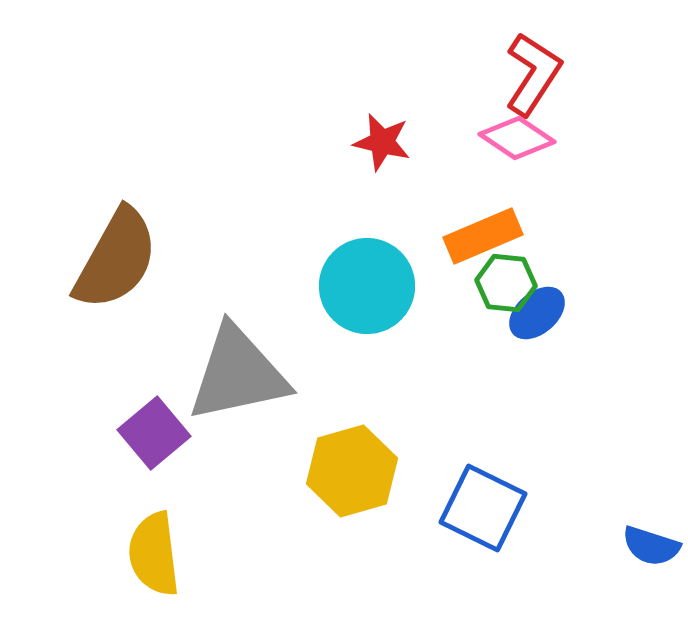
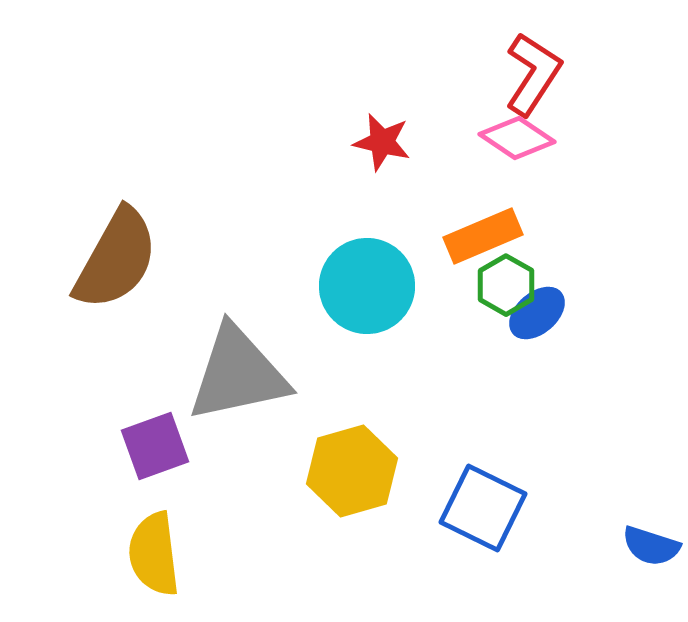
green hexagon: moved 2 px down; rotated 24 degrees clockwise
purple square: moved 1 px right, 13 px down; rotated 20 degrees clockwise
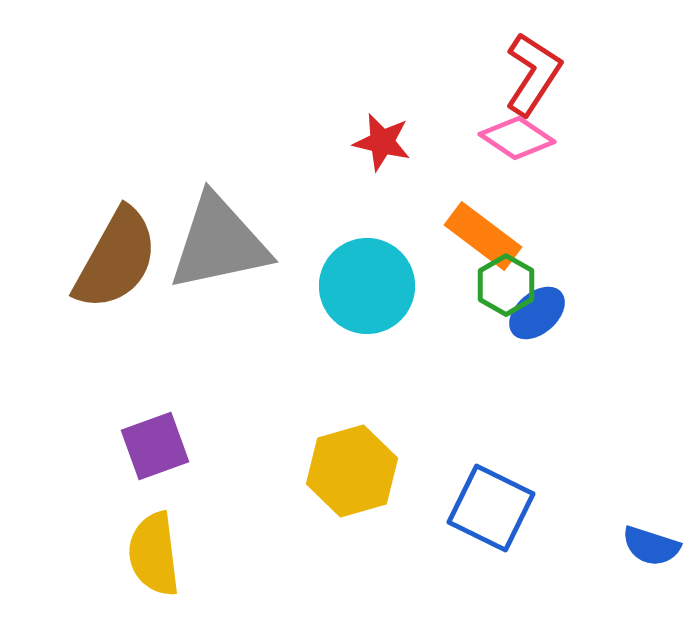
orange rectangle: rotated 60 degrees clockwise
gray triangle: moved 19 px left, 131 px up
blue square: moved 8 px right
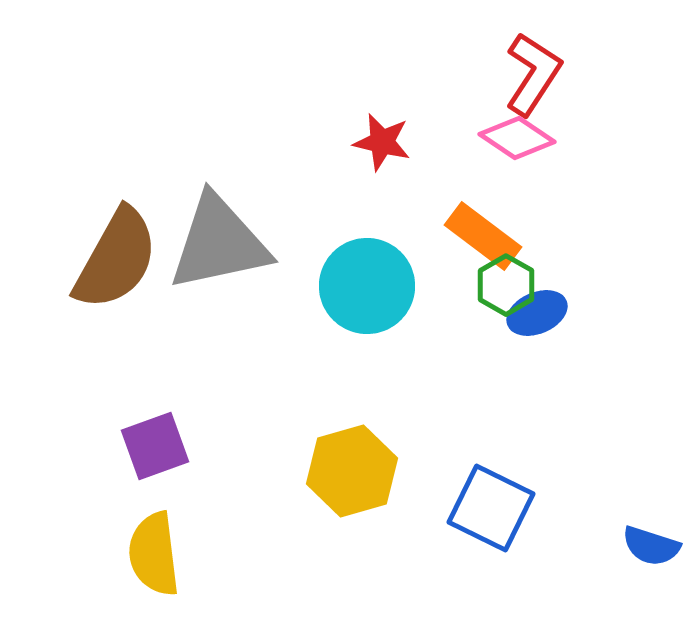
blue ellipse: rotated 18 degrees clockwise
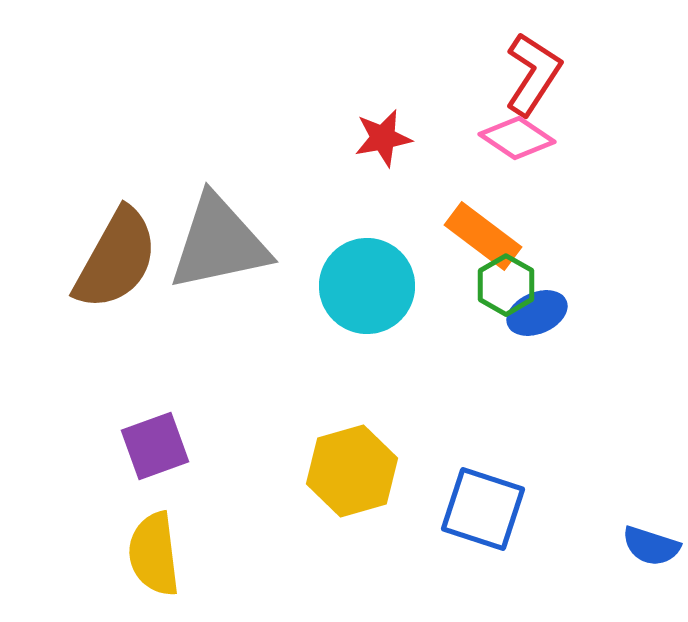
red star: moved 1 px right, 4 px up; rotated 24 degrees counterclockwise
blue square: moved 8 px left, 1 px down; rotated 8 degrees counterclockwise
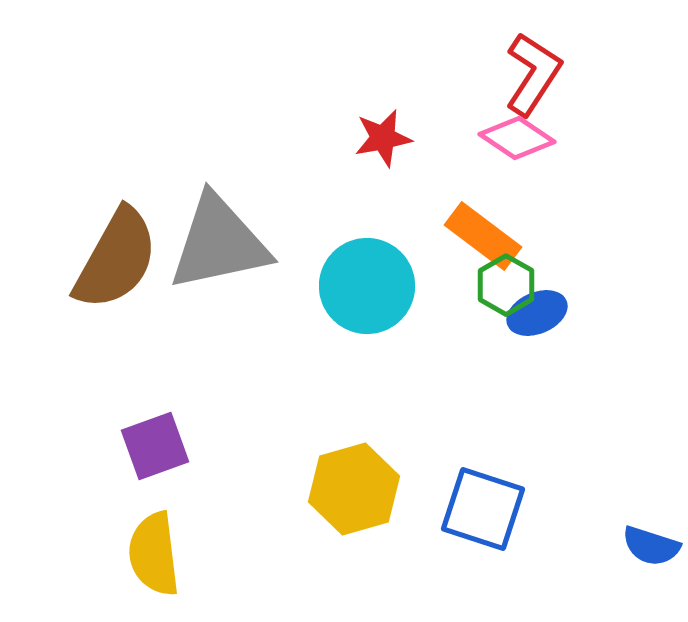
yellow hexagon: moved 2 px right, 18 px down
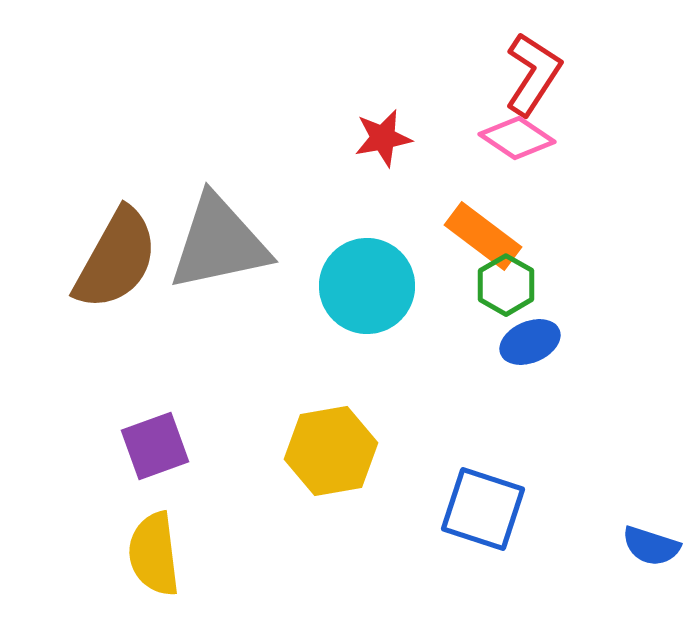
blue ellipse: moved 7 px left, 29 px down
yellow hexagon: moved 23 px left, 38 px up; rotated 6 degrees clockwise
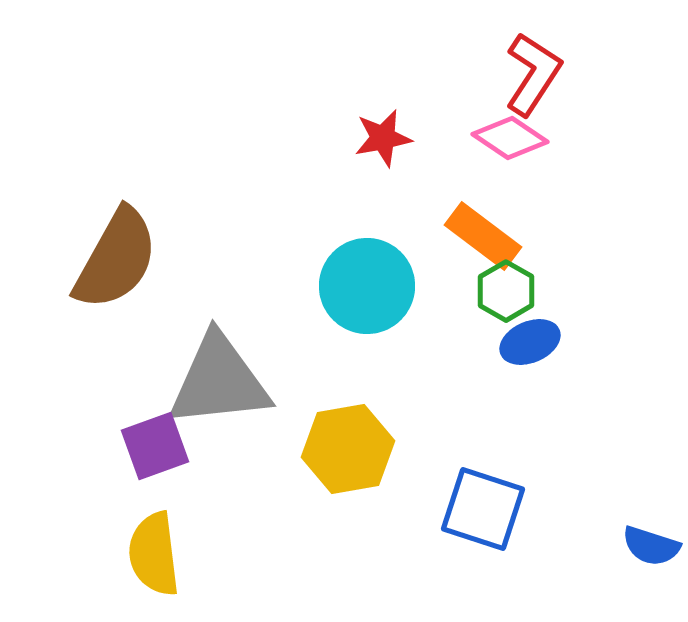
pink diamond: moved 7 px left
gray triangle: moved 138 px down; rotated 6 degrees clockwise
green hexagon: moved 6 px down
yellow hexagon: moved 17 px right, 2 px up
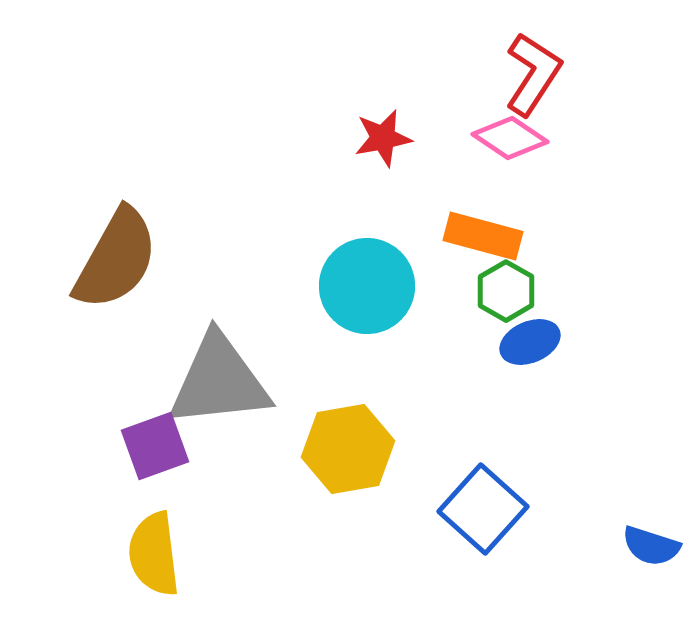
orange rectangle: rotated 22 degrees counterclockwise
blue square: rotated 24 degrees clockwise
